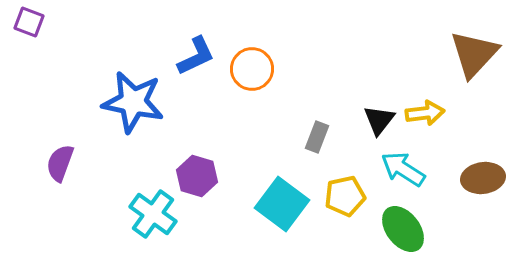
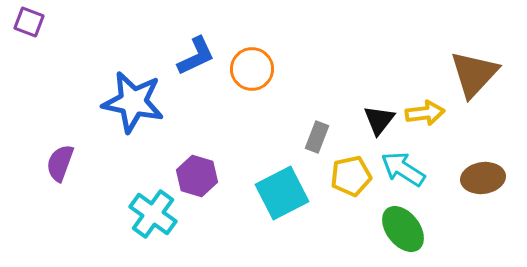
brown triangle: moved 20 px down
yellow pentagon: moved 6 px right, 20 px up
cyan square: moved 11 px up; rotated 26 degrees clockwise
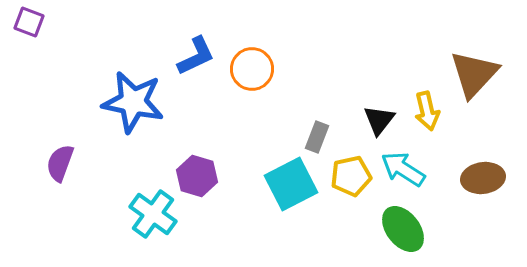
yellow arrow: moved 2 px right, 2 px up; rotated 84 degrees clockwise
cyan square: moved 9 px right, 9 px up
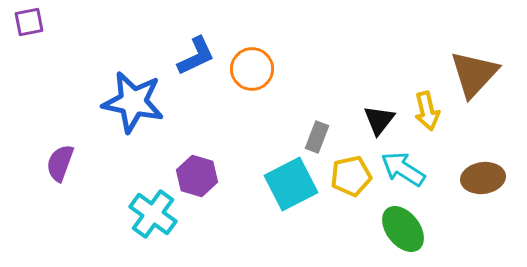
purple square: rotated 32 degrees counterclockwise
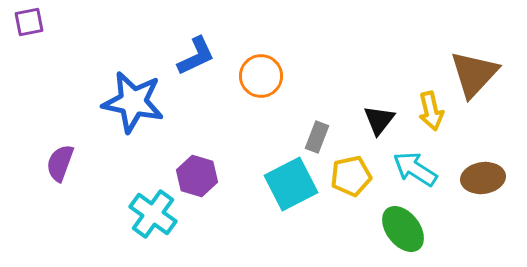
orange circle: moved 9 px right, 7 px down
yellow arrow: moved 4 px right
cyan arrow: moved 12 px right
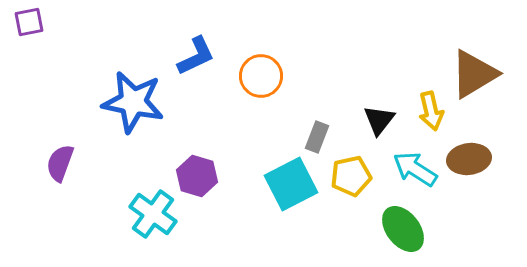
brown triangle: rotated 16 degrees clockwise
brown ellipse: moved 14 px left, 19 px up
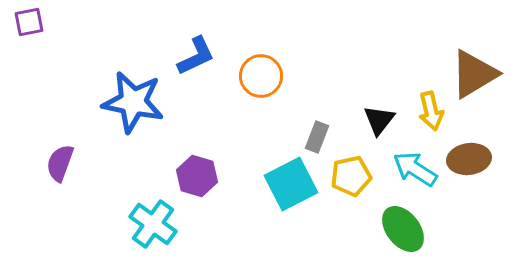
cyan cross: moved 10 px down
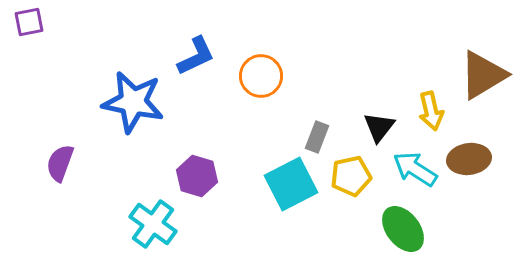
brown triangle: moved 9 px right, 1 px down
black triangle: moved 7 px down
